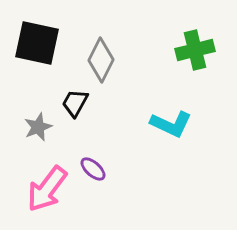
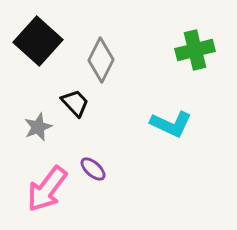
black square: moved 1 px right, 2 px up; rotated 30 degrees clockwise
black trapezoid: rotated 108 degrees clockwise
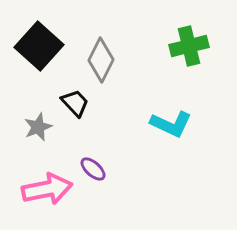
black square: moved 1 px right, 5 px down
green cross: moved 6 px left, 4 px up
pink arrow: rotated 138 degrees counterclockwise
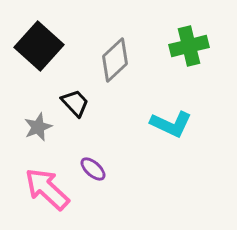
gray diamond: moved 14 px right; rotated 21 degrees clockwise
pink arrow: rotated 126 degrees counterclockwise
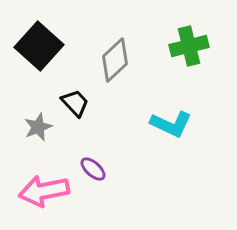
pink arrow: moved 3 px left, 2 px down; rotated 54 degrees counterclockwise
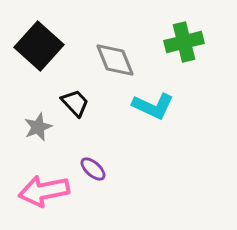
green cross: moved 5 px left, 4 px up
gray diamond: rotated 69 degrees counterclockwise
cyan L-shape: moved 18 px left, 18 px up
